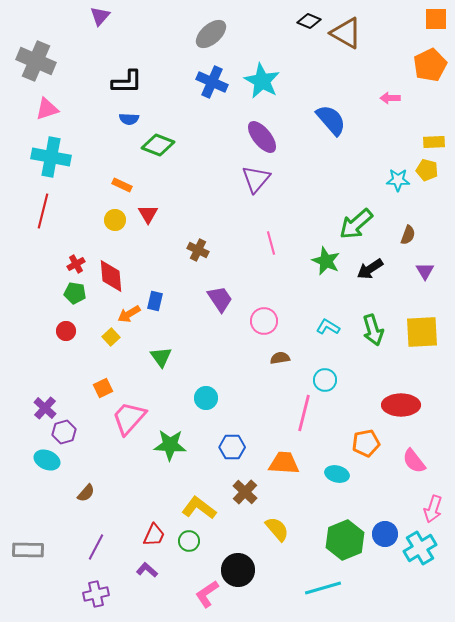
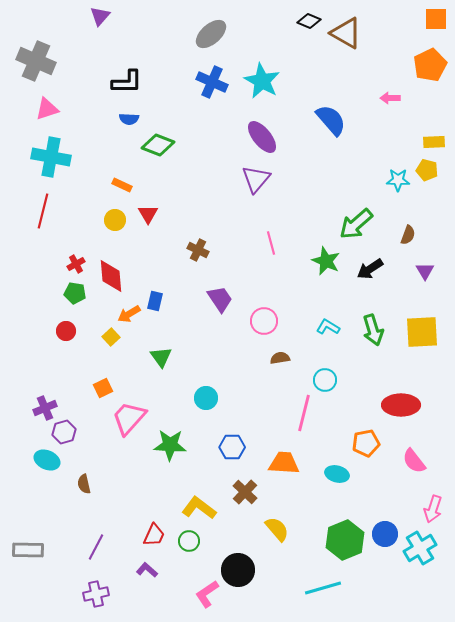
purple cross at (45, 408): rotated 25 degrees clockwise
brown semicircle at (86, 493): moved 2 px left, 9 px up; rotated 126 degrees clockwise
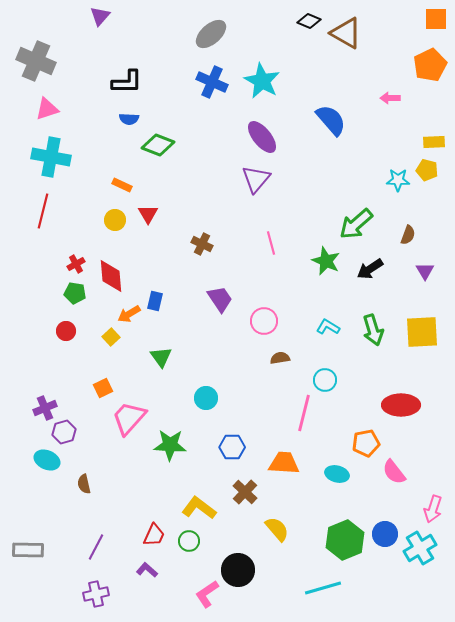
brown cross at (198, 250): moved 4 px right, 6 px up
pink semicircle at (414, 461): moved 20 px left, 11 px down
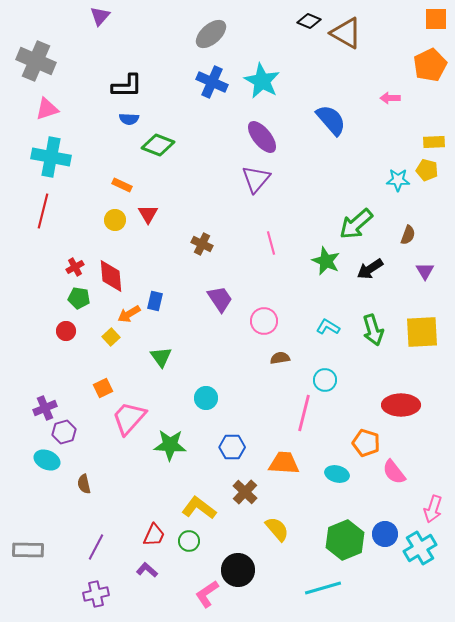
black L-shape at (127, 82): moved 4 px down
red cross at (76, 264): moved 1 px left, 3 px down
green pentagon at (75, 293): moved 4 px right, 5 px down
orange pentagon at (366, 443): rotated 28 degrees clockwise
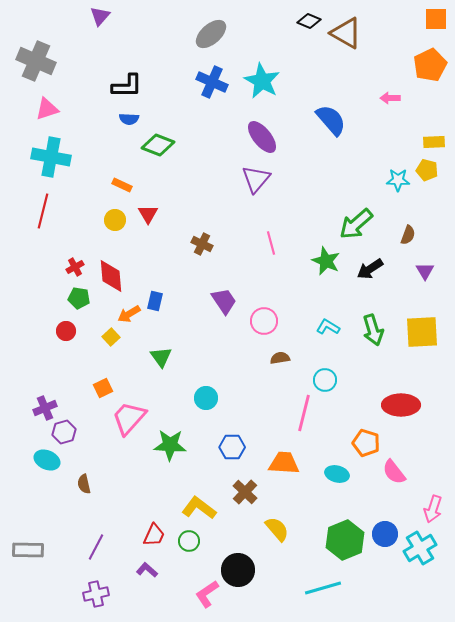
purple trapezoid at (220, 299): moved 4 px right, 2 px down
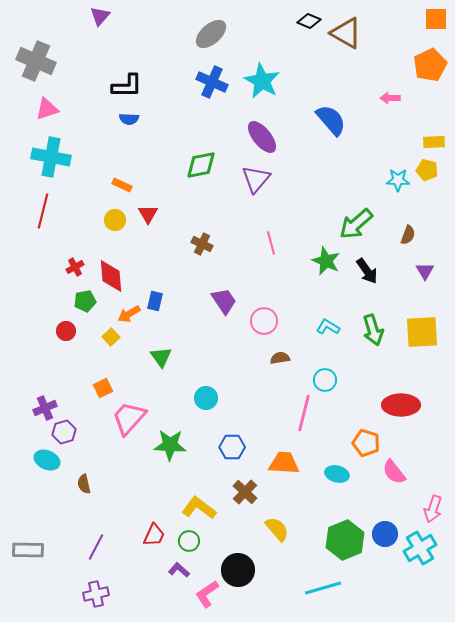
green diamond at (158, 145): moved 43 px right, 20 px down; rotated 32 degrees counterclockwise
black arrow at (370, 269): moved 3 px left, 2 px down; rotated 92 degrees counterclockwise
green pentagon at (79, 298): moved 6 px right, 3 px down; rotated 20 degrees counterclockwise
purple L-shape at (147, 570): moved 32 px right
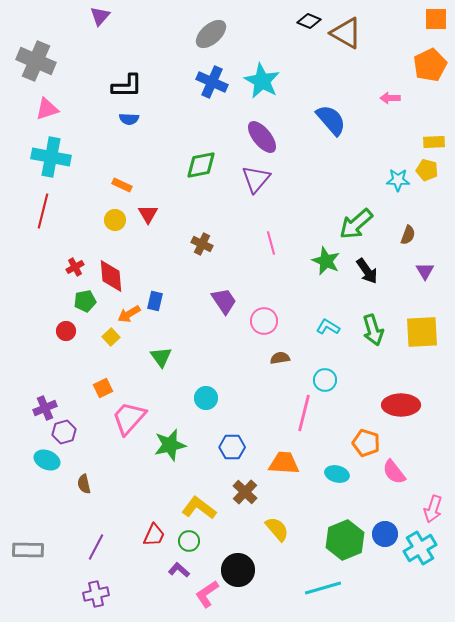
green star at (170, 445): rotated 16 degrees counterclockwise
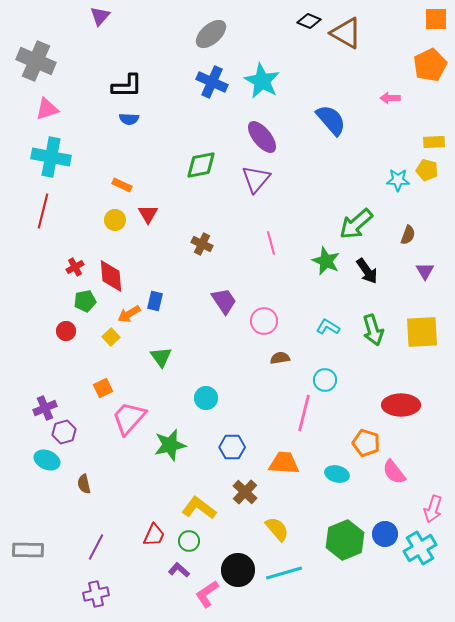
cyan line at (323, 588): moved 39 px left, 15 px up
